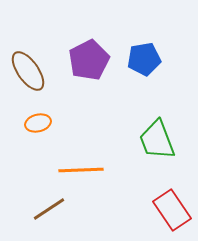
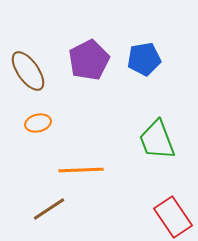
red rectangle: moved 1 px right, 7 px down
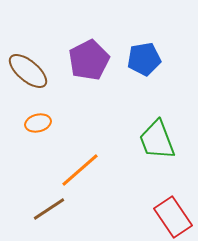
brown ellipse: rotated 15 degrees counterclockwise
orange line: moved 1 px left; rotated 39 degrees counterclockwise
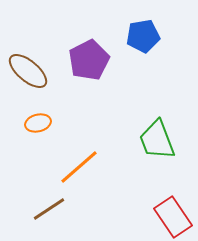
blue pentagon: moved 1 px left, 23 px up
orange line: moved 1 px left, 3 px up
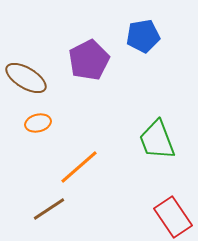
brown ellipse: moved 2 px left, 7 px down; rotated 9 degrees counterclockwise
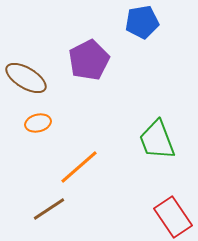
blue pentagon: moved 1 px left, 14 px up
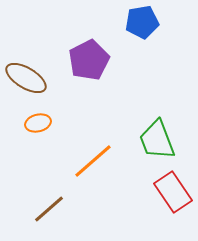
orange line: moved 14 px right, 6 px up
brown line: rotated 8 degrees counterclockwise
red rectangle: moved 25 px up
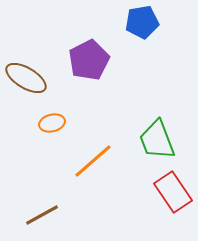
orange ellipse: moved 14 px right
brown line: moved 7 px left, 6 px down; rotated 12 degrees clockwise
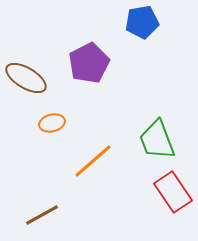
purple pentagon: moved 3 px down
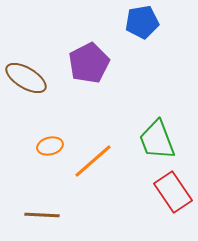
orange ellipse: moved 2 px left, 23 px down
brown line: rotated 32 degrees clockwise
